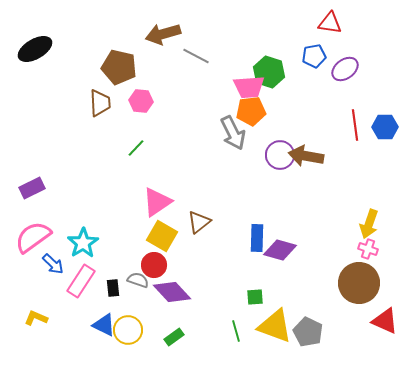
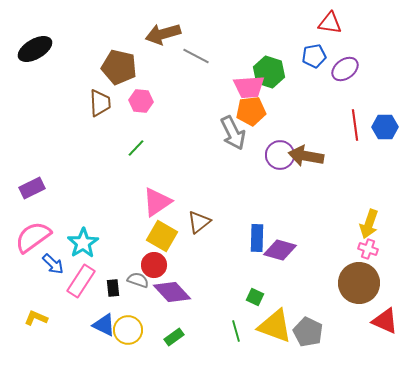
green square at (255, 297): rotated 30 degrees clockwise
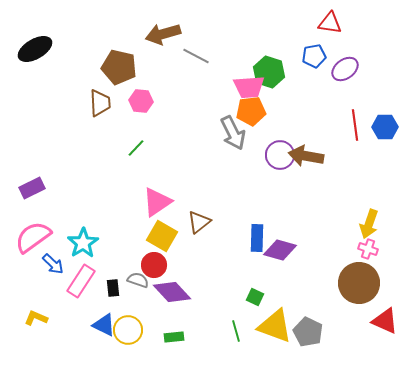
green rectangle at (174, 337): rotated 30 degrees clockwise
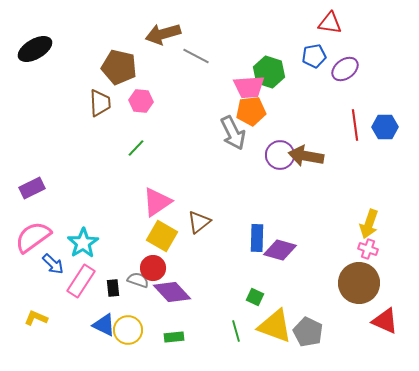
red circle at (154, 265): moved 1 px left, 3 px down
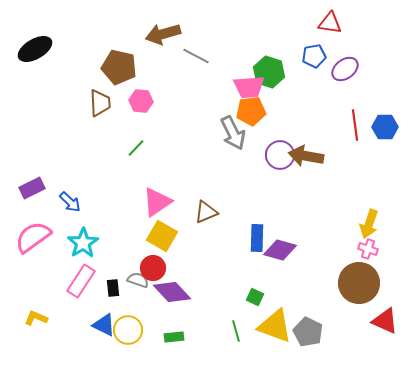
brown triangle at (199, 222): moved 7 px right, 10 px up; rotated 15 degrees clockwise
blue arrow at (53, 264): moved 17 px right, 62 px up
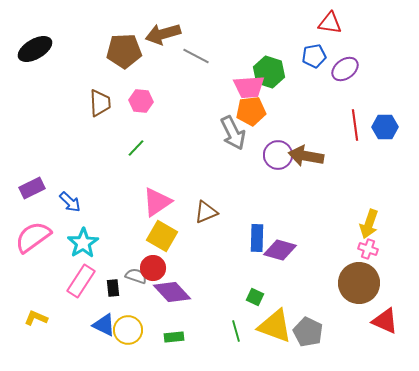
brown pentagon at (119, 67): moved 5 px right, 16 px up; rotated 16 degrees counterclockwise
purple circle at (280, 155): moved 2 px left
gray semicircle at (138, 280): moved 2 px left, 4 px up
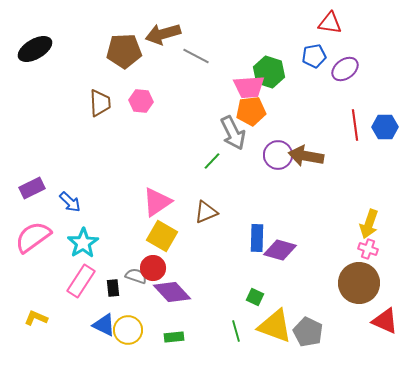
green line at (136, 148): moved 76 px right, 13 px down
